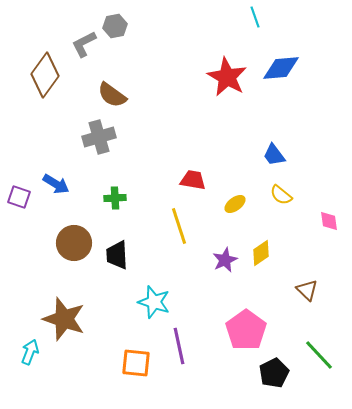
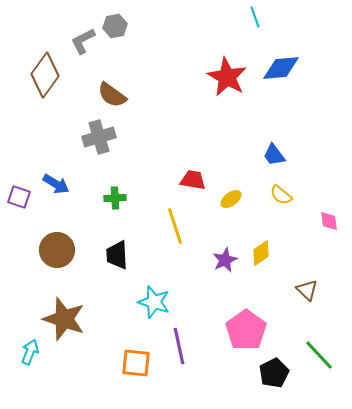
gray L-shape: moved 1 px left, 3 px up
yellow ellipse: moved 4 px left, 5 px up
yellow line: moved 4 px left
brown circle: moved 17 px left, 7 px down
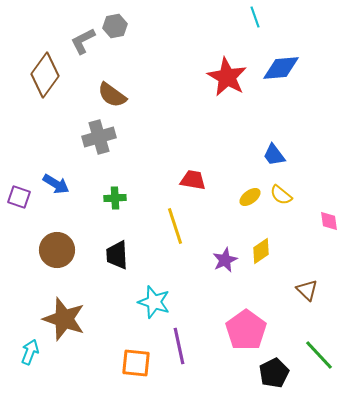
yellow ellipse: moved 19 px right, 2 px up
yellow diamond: moved 2 px up
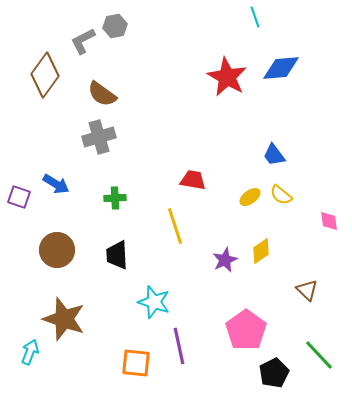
brown semicircle: moved 10 px left, 1 px up
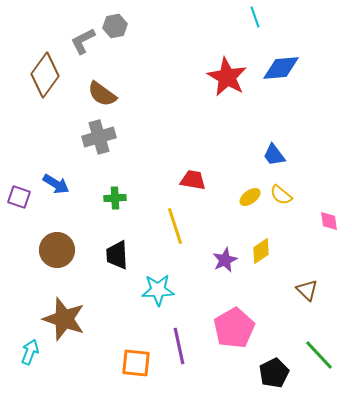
cyan star: moved 4 px right, 12 px up; rotated 20 degrees counterclockwise
pink pentagon: moved 12 px left, 2 px up; rotated 6 degrees clockwise
